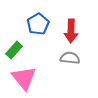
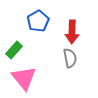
blue pentagon: moved 3 px up
red arrow: moved 1 px right, 1 px down
gray semicircle: rotated 72 degrees clockwise
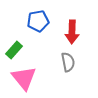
blue pentagon: rotated 20 degrees clockwise
gray semicircle: moved 2 px left, 4 px down
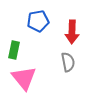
green rectangle: rotated 30 degrees counterclockwise
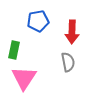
pink triangle: rotated 12 degrees clockwise
